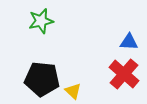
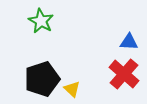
green star: rotated 30 degrees counterclockwise
black pentagon: rotated 24 degrees counterclockwise
yellow triangle: moved 1 px left, 2 px up
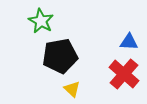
black pentagon: moved 18 px right, 23 px up; rotated 8 degrees clockwise
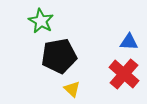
black pentagon: moved 1 px left
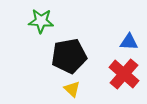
green star: rotated 25 degrees counterclockwise
black pentagon: moved 10 px right
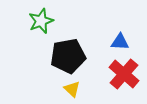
green star: rotated 25 degrees counterclockwise
blue triangle: moved 9 px left
black pentagon: moved 1 px left
